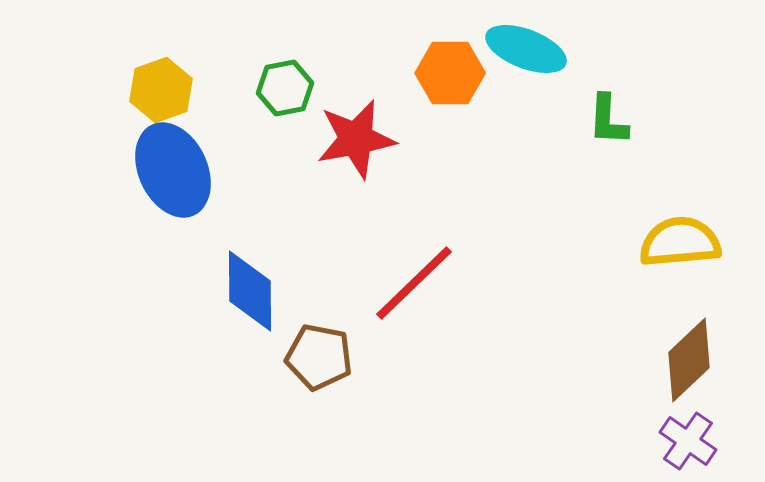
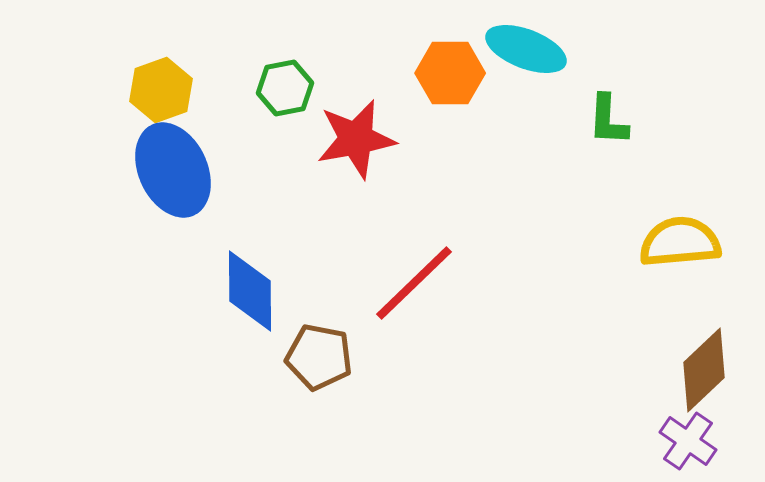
brown diamond: moved 15 px right, 10 px down
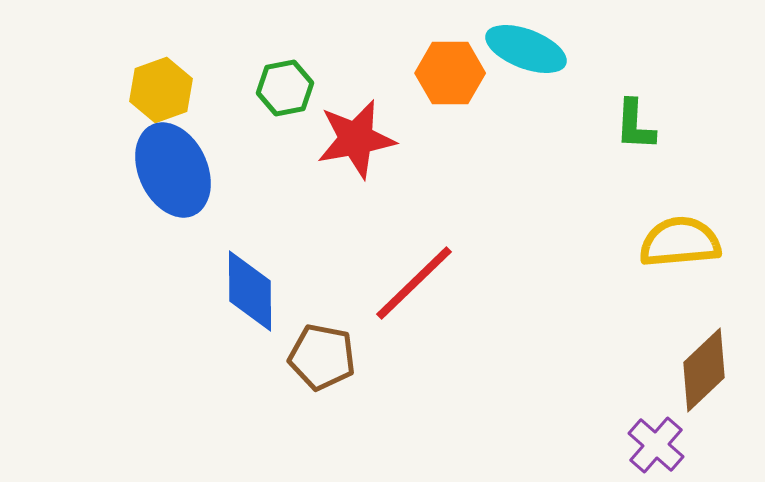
green L-shape: moved 27 px right, 5 px down
brown pentagon: moved 3 px right
purple cross: moved 32 px left, 4 px down; rotated 6 degrees clockwise
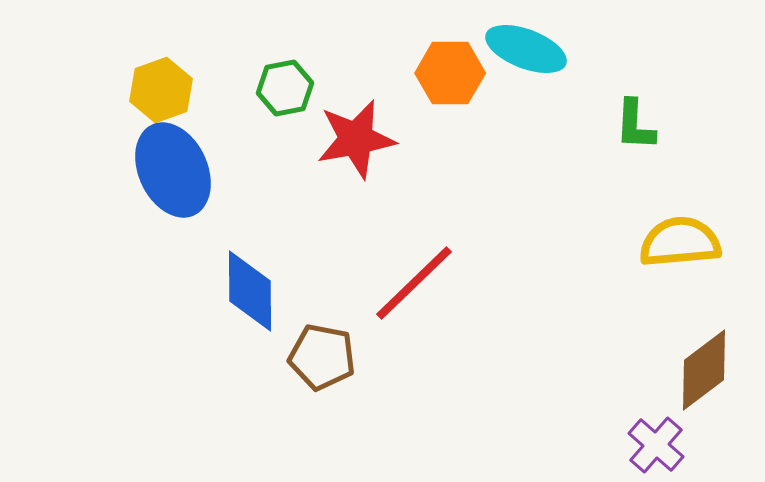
brown diamond: rotated 6 degrees clockwise
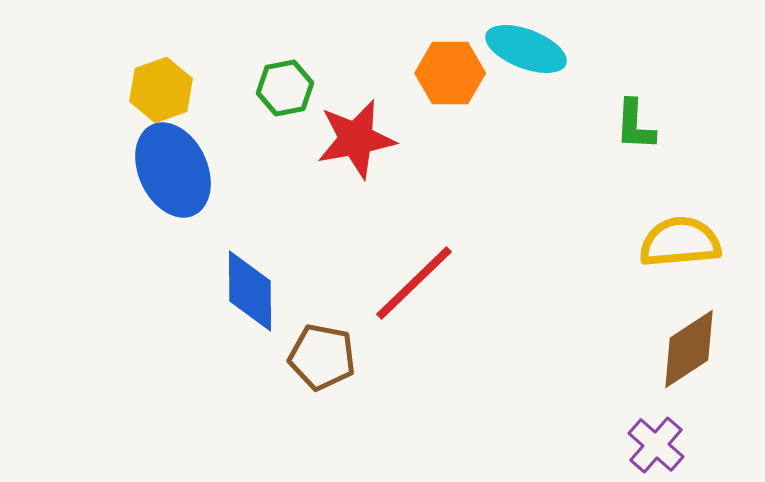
brown diamond: moved 15 px left, 21 px up; rotated 4 degrees clockwise
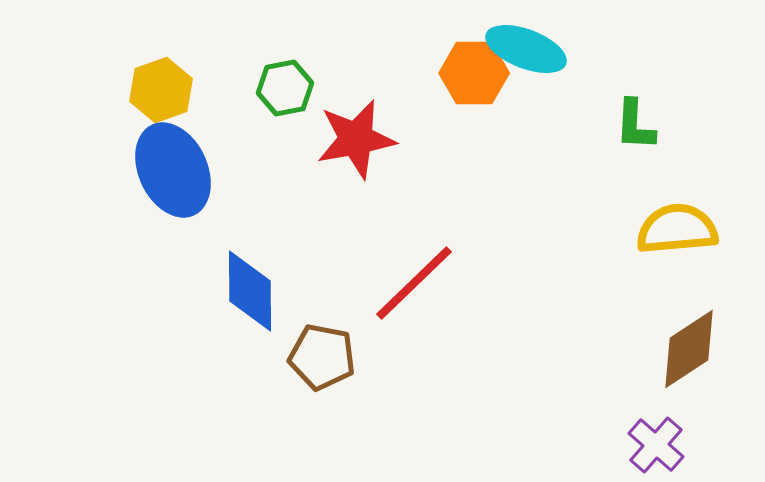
orange hexagon: moved 24 px right
yellow semicircle: moved 3 px left, 13 px up
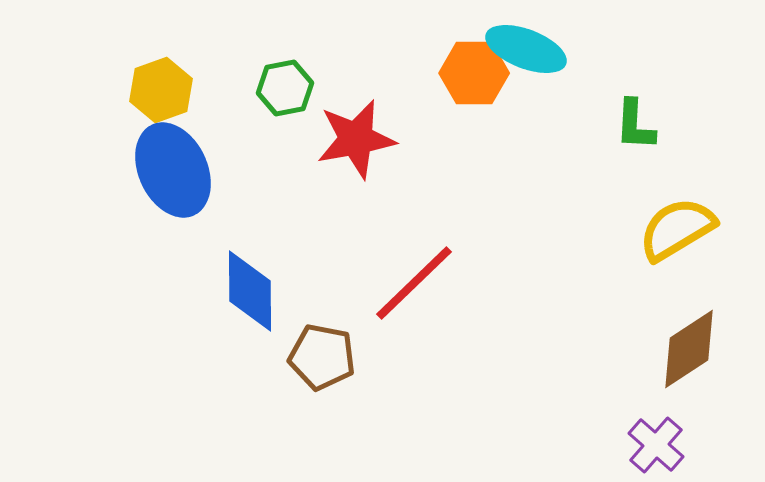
yellow semicircle: rotated 26 degrees counterclockwise
